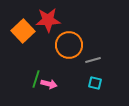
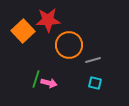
pink arrow: moved 1 px up
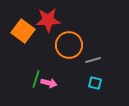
orange square: rotated 10 degrees counterclockwise
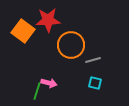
orange circle: moved 2 px right
green line: moved 1 px right, 12 px down
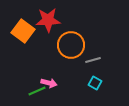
cyan square: rotated 16 degrees clockwise
green line: rotated 48 degrees clockwise
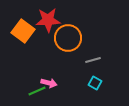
orange circle: moved 3 px left, 7 px up
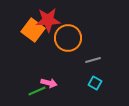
orange square: moved 10 px right, 1 px up
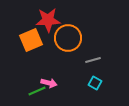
orange square: moved 2 px left, 10 px down; rotated 30 degrees clockwise
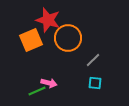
red star: rotated 20 degrees clockwise
gray line: rotated 28 degrees counterclockwise
cyan square: rotated 24 degrees counterclockwise
